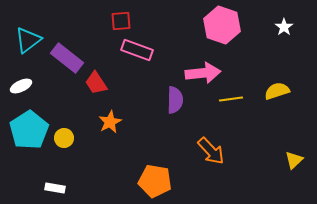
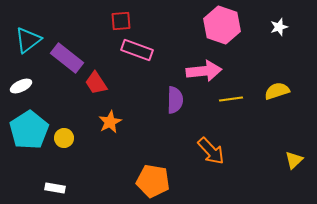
white star: moved 5 px left; rotated 18 degrees clockwise
pink arrow: moved 1 px right, 2 px up
orange pentagon: moved 2 px left
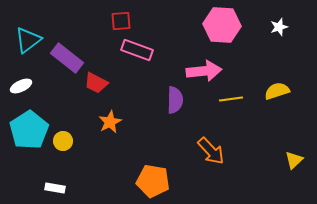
pink hexagon: rotated 15 degrees counterclockwise
red trapezoid: rotated 30 degrees counterclockwise
yellow circle: moved 1 px left, 3 px down
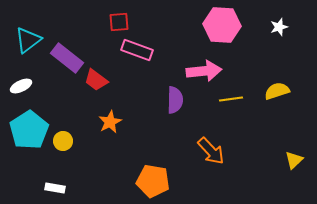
red square: moved 2 px left, 1 px down
red trapezoid: moved 3 px up; rotated 10 degrees clockwise
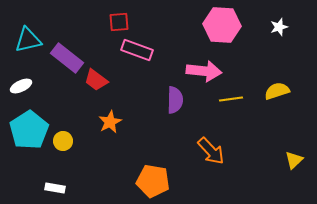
cyan triangle: rotated 24 degrees clockwise
pink arrow: rotated 12 degrees clockwise
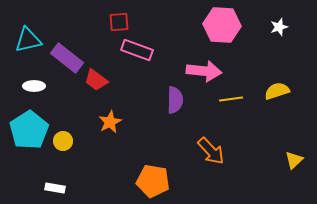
white ellipse: moved 13 px right; rotated 25 degrees clockwise
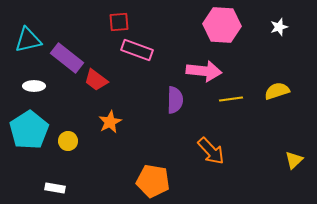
yellow circle: moved 5 px right
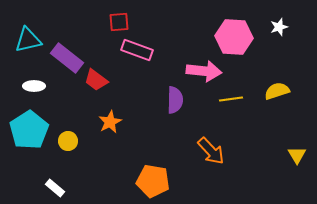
pink hexagon: moved 12 px right, 12 px down
yellow triangle: moved 3 px right, 5 px up; rotated 18 degrees counterclockwise
white rectangle: rotated 30 degrees clockwise
